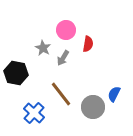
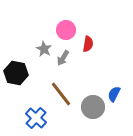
gray star: moved 1 px right, 1 px down
blue cross: moved 2 px right, 5 px down
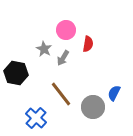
blue semicircle: moved 1 px up
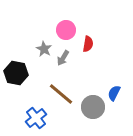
brown line: rotated 12 degrees counterclockwise
blue cross: rotated 10 degrees clockwise
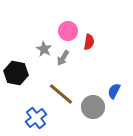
pink circle: moved 2 px right, 1 px down
red semicircle: moved 1 px right, 2 px up
blue semicircle: moved 2 px up
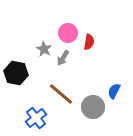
pink circle: moved 2 px down
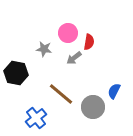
gray star: rotated 21 degrees counterclockwise
gray arrow: moved 11 px right; rotated 21 degrees clockwise
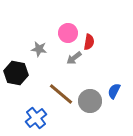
gray star: moved 5 px left
gray circle: moved 3 px left, 6 px up
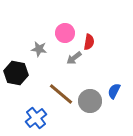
pink circle: moved 3 px left
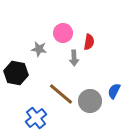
pink circle: moved 2 px left
gray arrow: rotated 56 degrees counterclockwise
